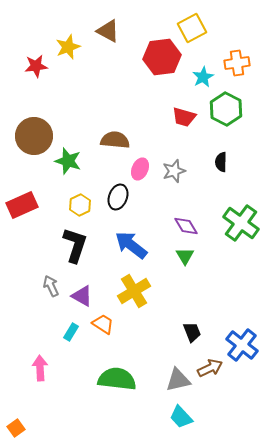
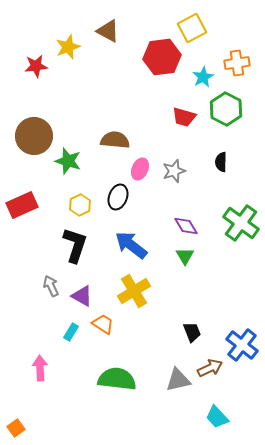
cyan trapezoid: moved 36 px right
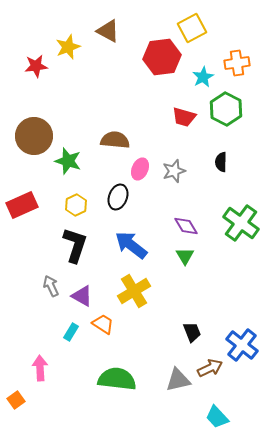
yellow hexagon: moved 4 px left
orange square: moved 28 px up
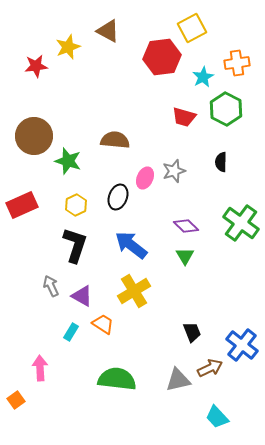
pink ellipse: moved 5 px right, 9 px down
purple diamond: rotated 15 degrees counterclockwise
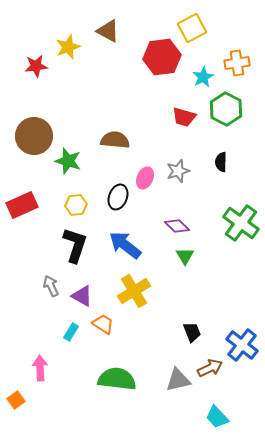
gray star: moved 4 px right
yellow hexagon: rotated 20 degrees clockwise
purple diamond: moved 9 px left
blue arrow: moved 6 px left
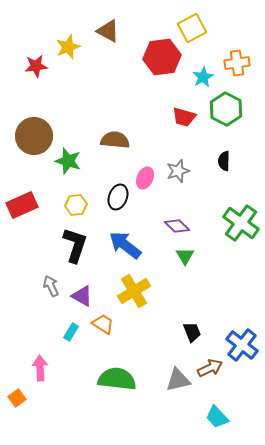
black semicircle: moved 3 px right, 1 px up
orange square: moved 1 px right, 2 px up
